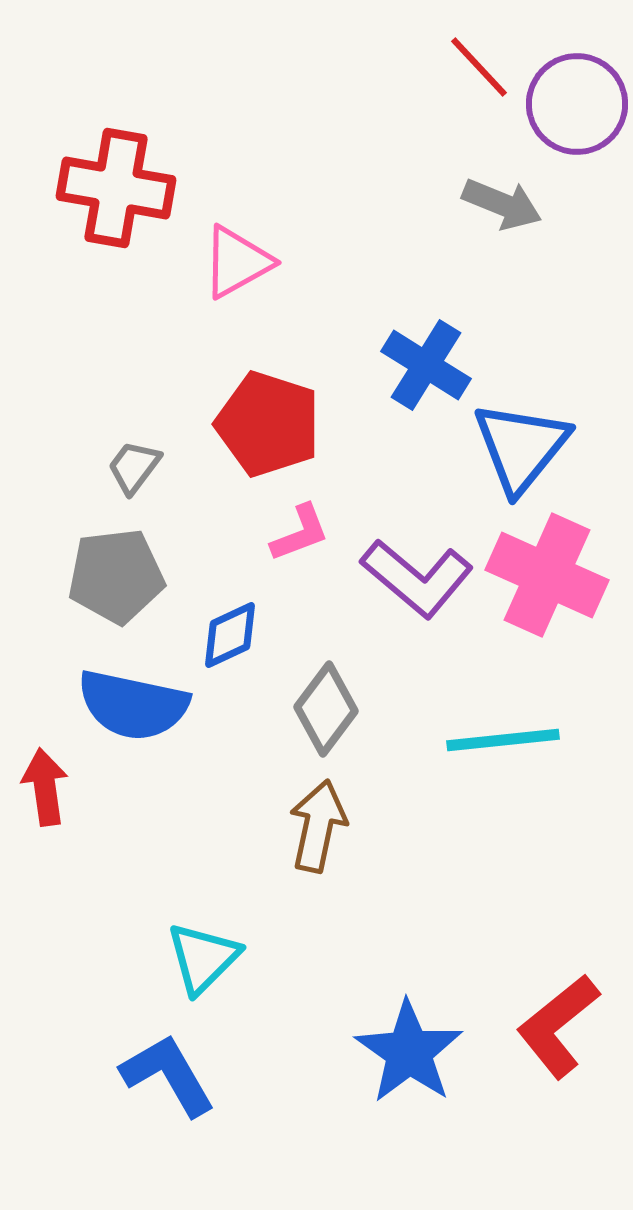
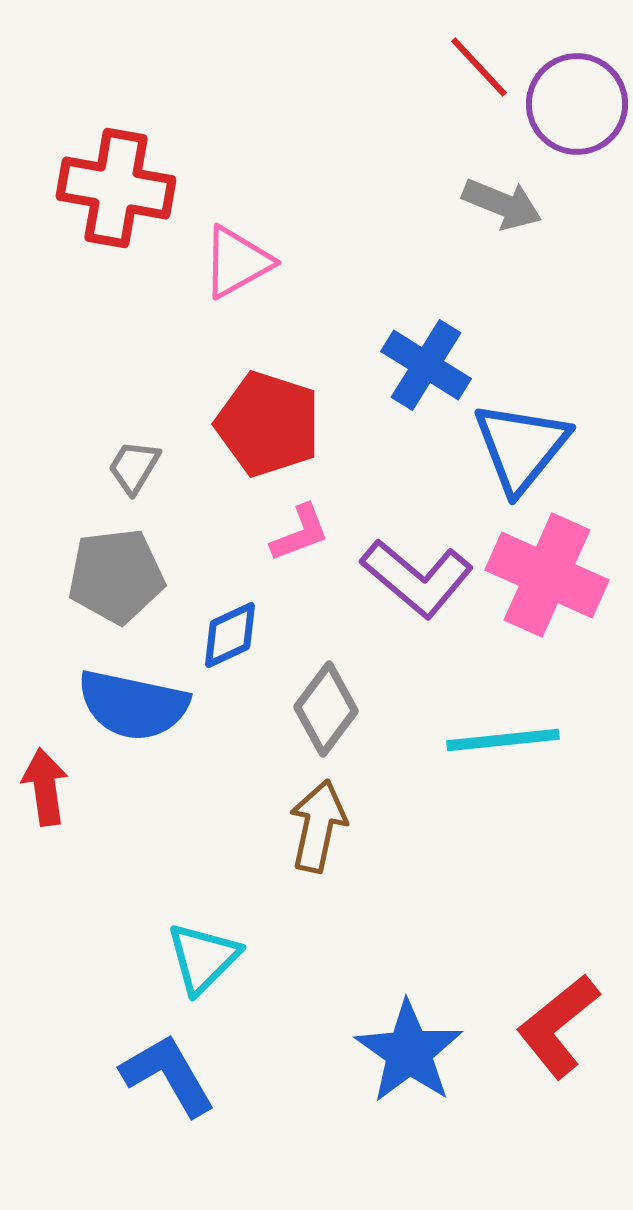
gray trapezoid: rotated 6 degrees counterclockwise
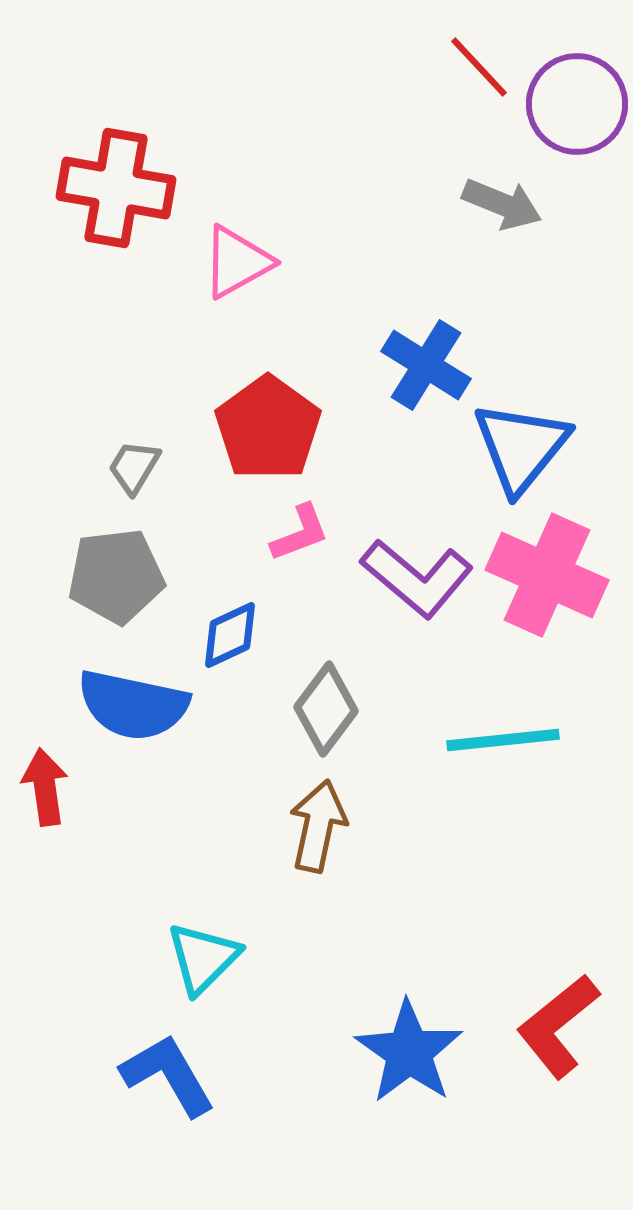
red pentagon: moved 4 px down; rotated 18 degrees clockwise
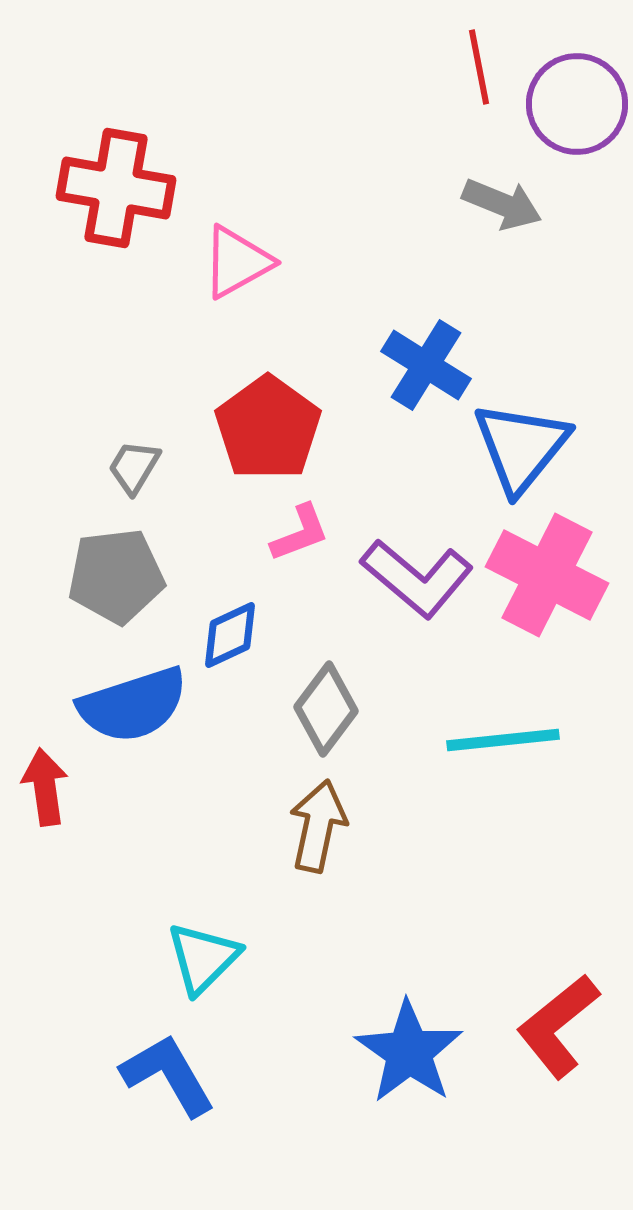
red line: rotated 32 degrees clockwise
pink cross: rotated 3 degrees clockwise
blue semicircle: rotated 30 degrees counterclockwise
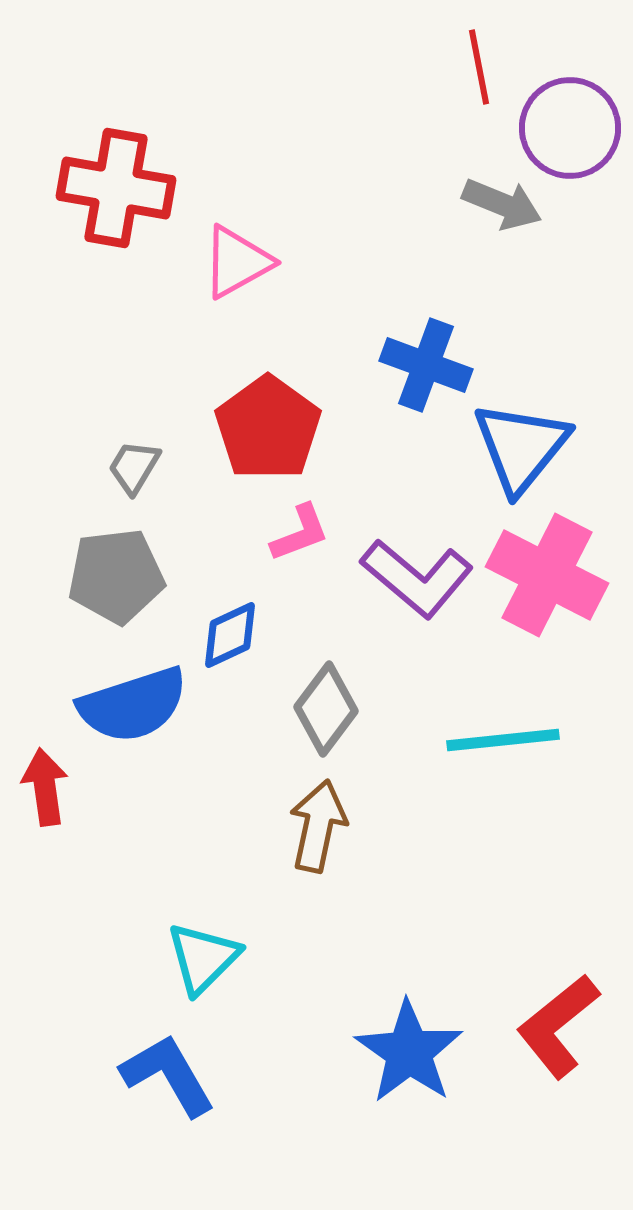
purple circle: moved 7 px left, 24 px down
blue cross: rotated 12 degrees counterclockwise
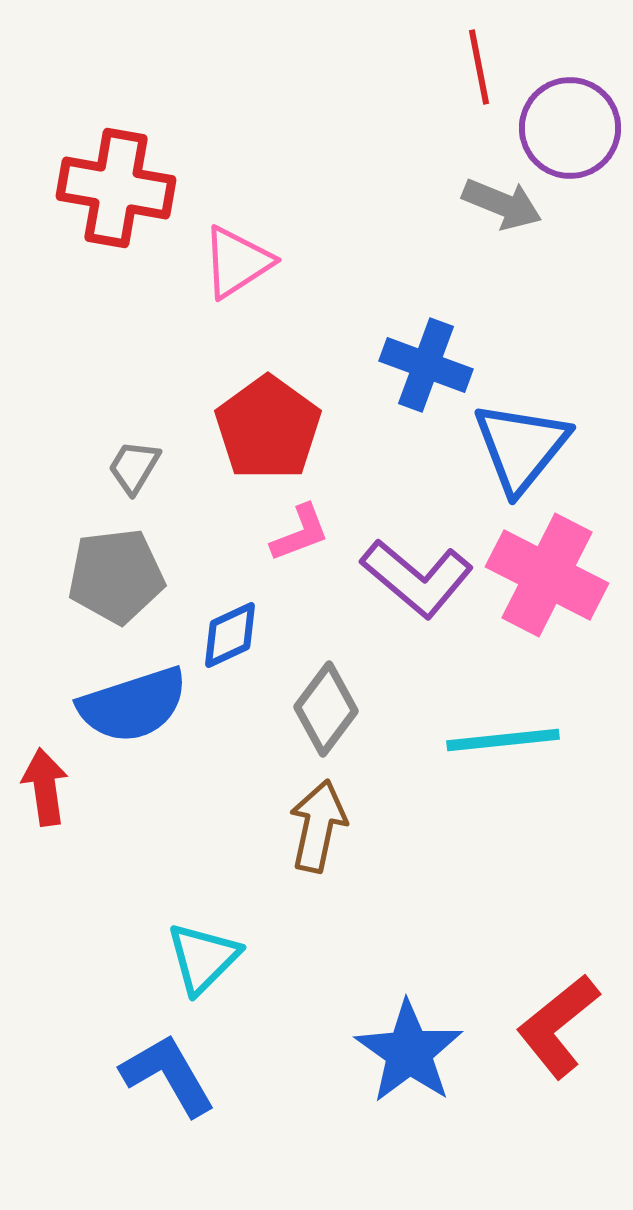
pink triangle: rotated 4 degrees counterclockwise
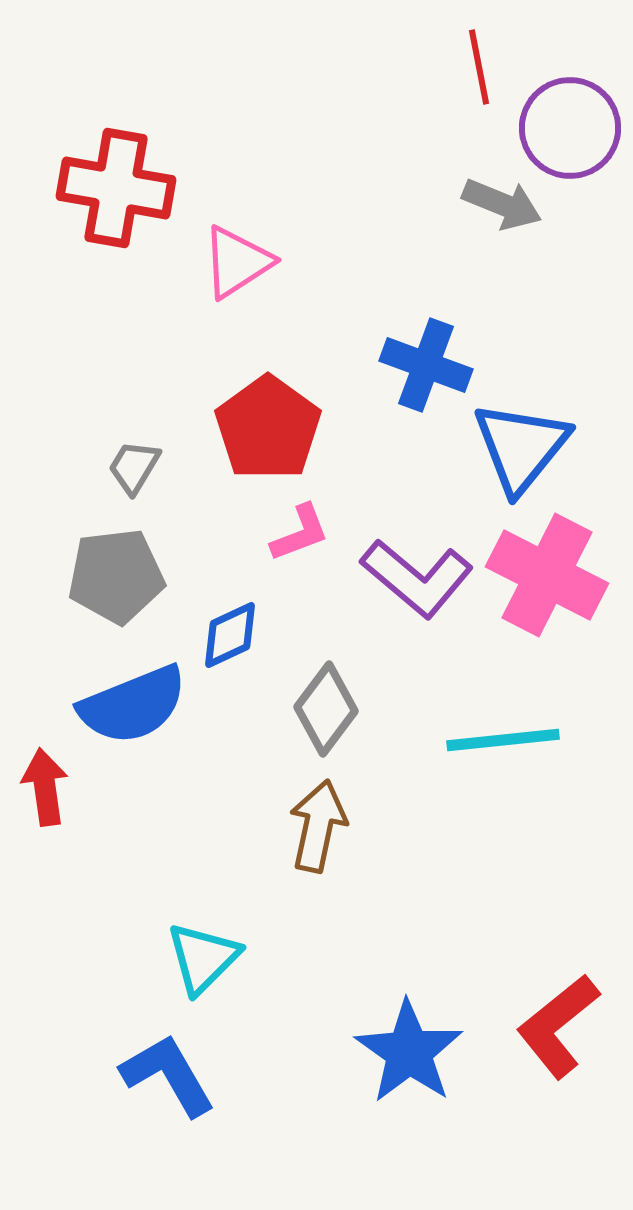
blue semicircle: rotated 4 degrees counterclockwise
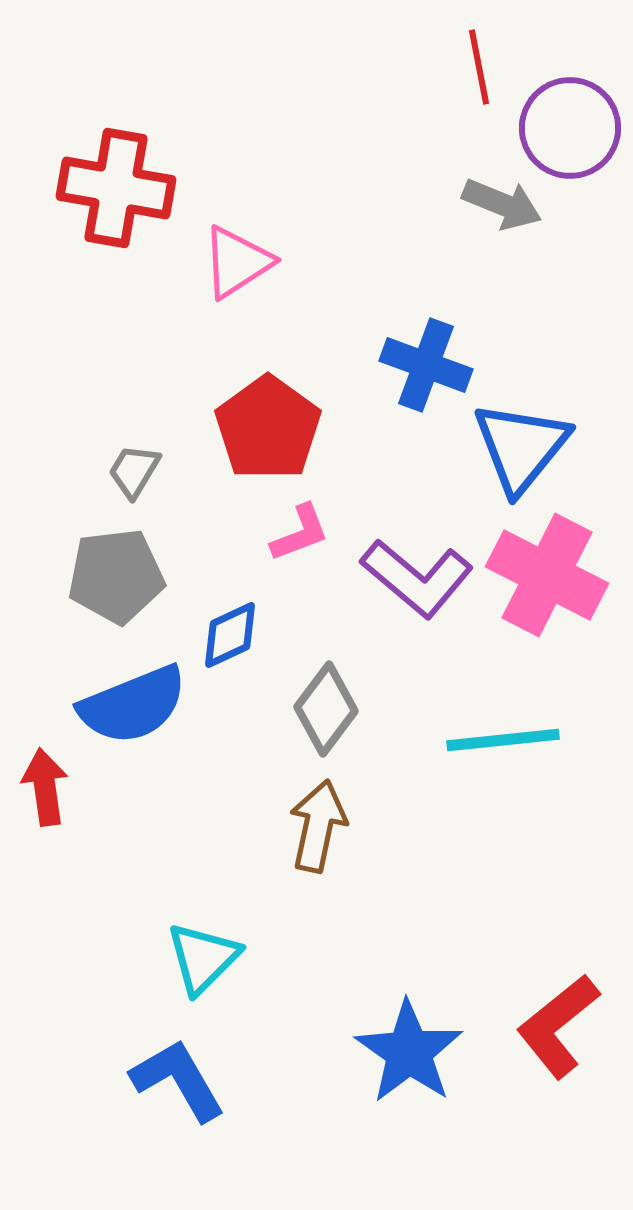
gray trapezoid: moved 4 px down
blue L-shape: moved 10 px right, 5 px down
